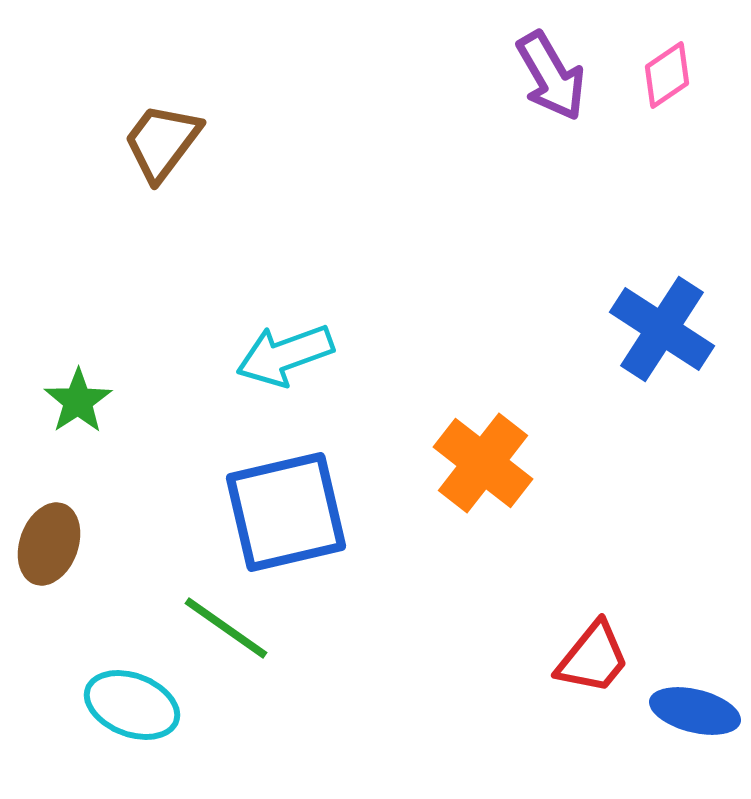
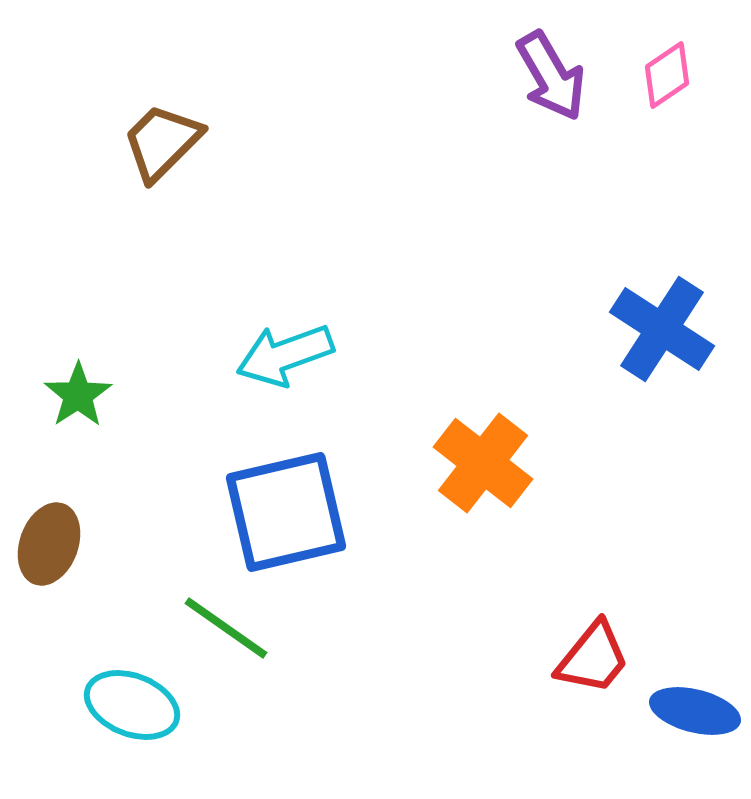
brown trapezoid: rotated 8 degrees clockwise
green star: moved 6 px up
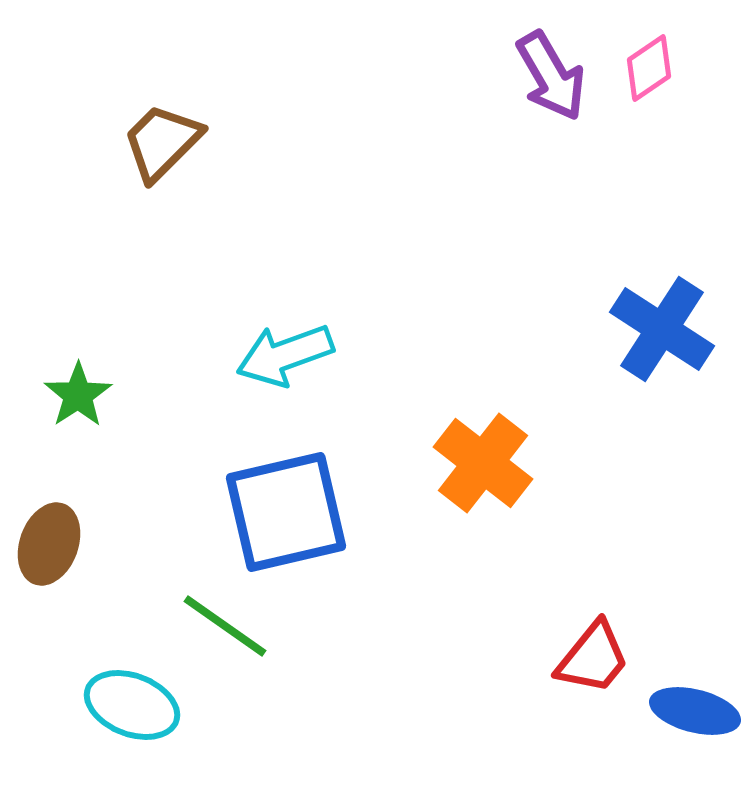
pink diamond: moved 18 px left, 7 px up
green line: moved 1 px left, 2 px up
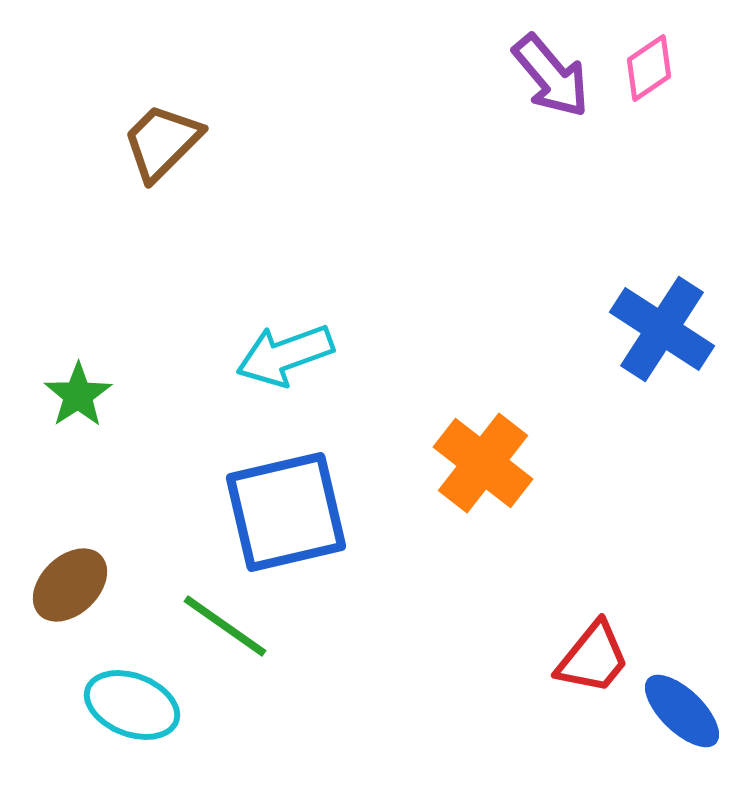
purple arrow: rotated 10 degrees counterclockwise
brown ellipse: moved 21 px right, 41 px down; rotated 26 degrees clockwise
blue ellipse: moved 13 px left; rotated 30 degrees clockwise
